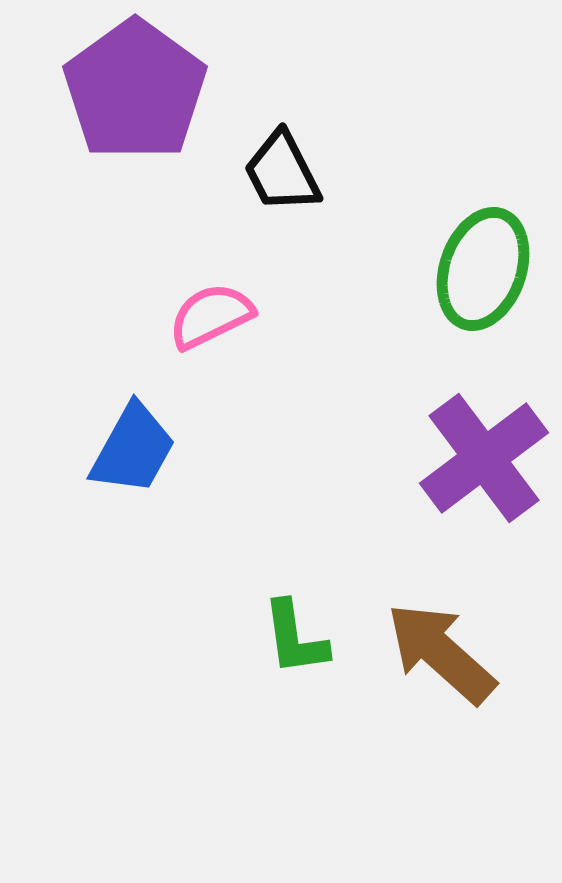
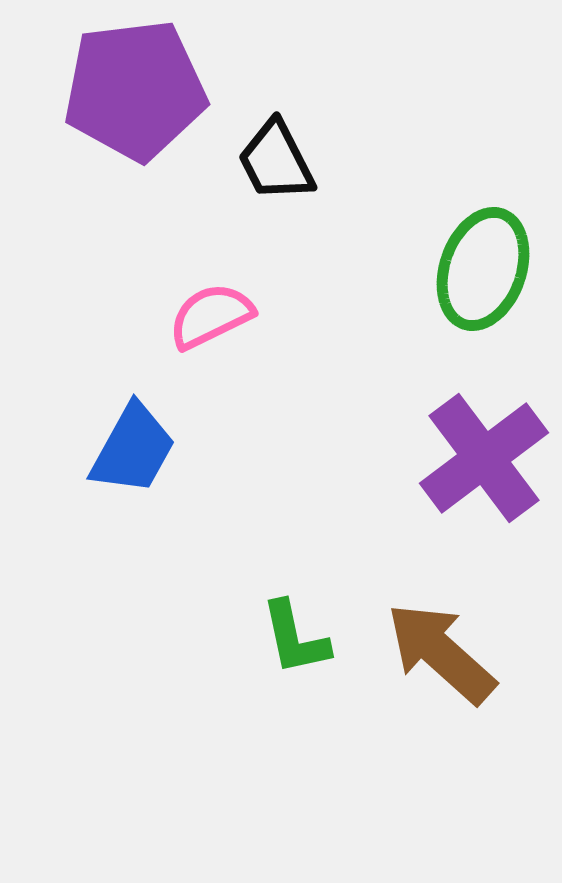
purple pentagon: rotated 29 degrees clockwise
black trapezoid: moved 6 px left, 11 px up
green L-shape: rotated 4 degrees counterclockwise
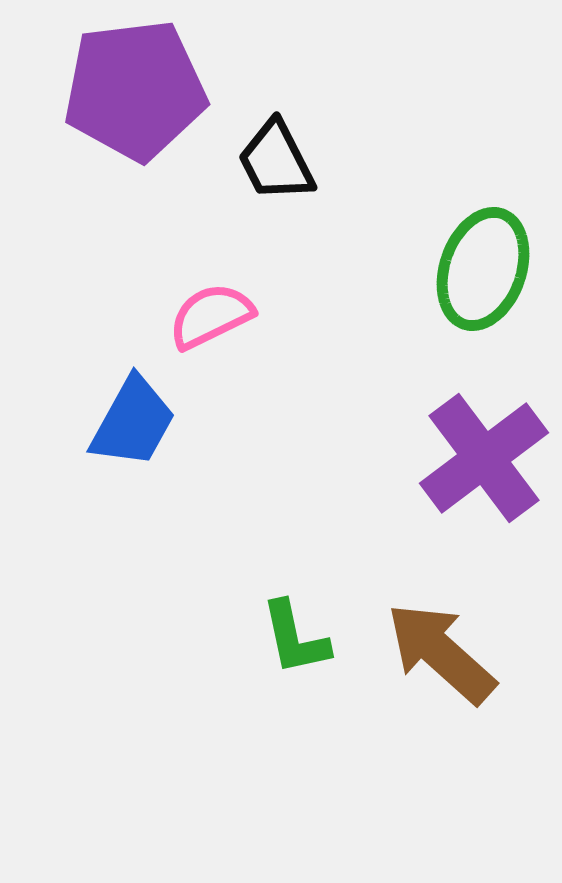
blue trapezoid: moved 27 px up
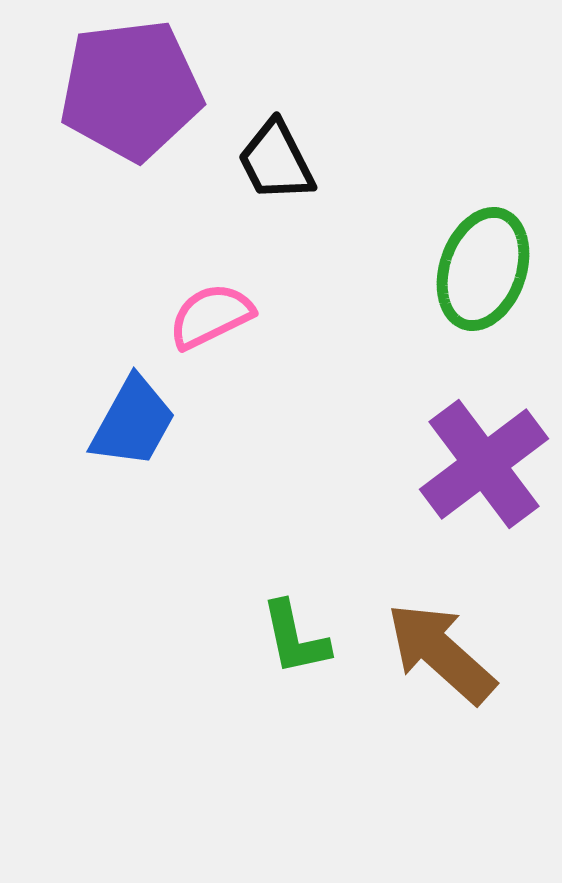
purple pentagon: moved 4 px left
purple cross: moved 6 px down
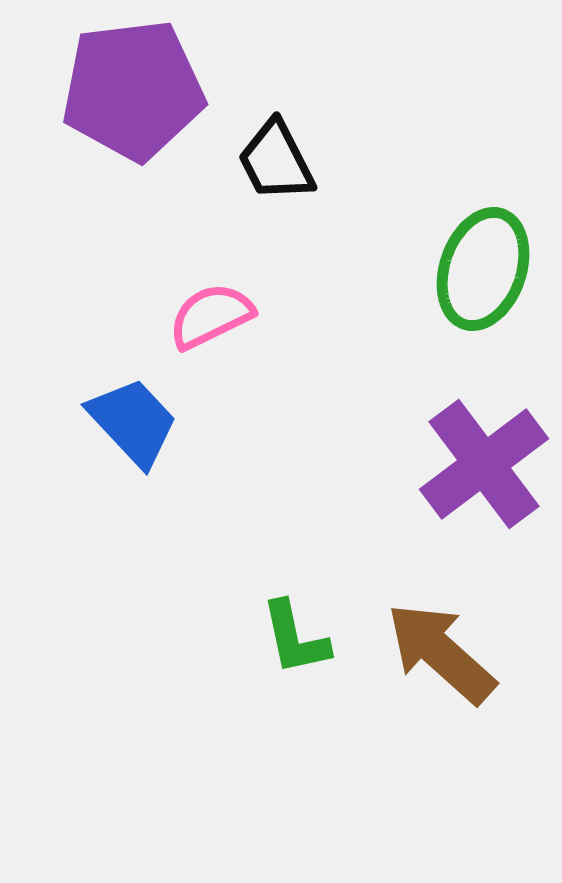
purple pentagon: moved 2 px right
blue trapezoid: rotated 72 degrees counterclockwise
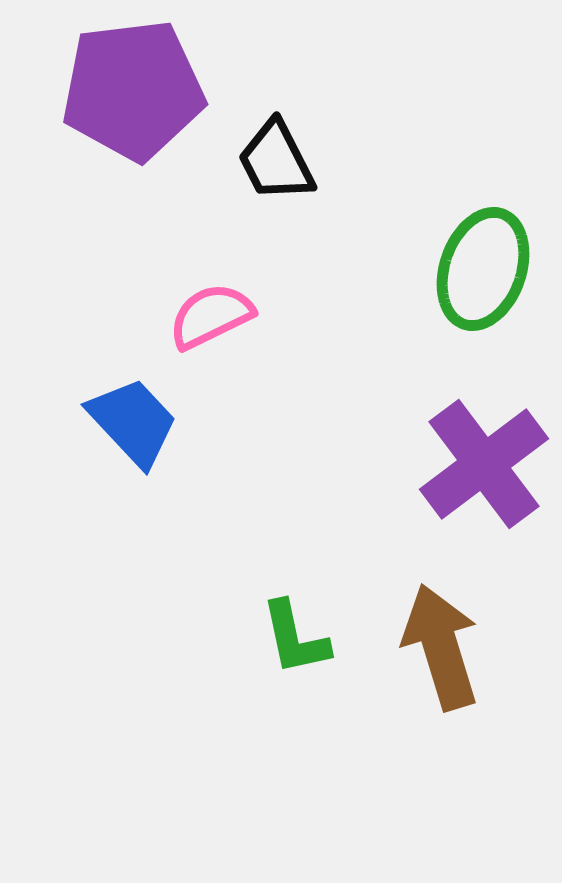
brown arrow: moved 6 px up; rotated 31 degrees clockwise
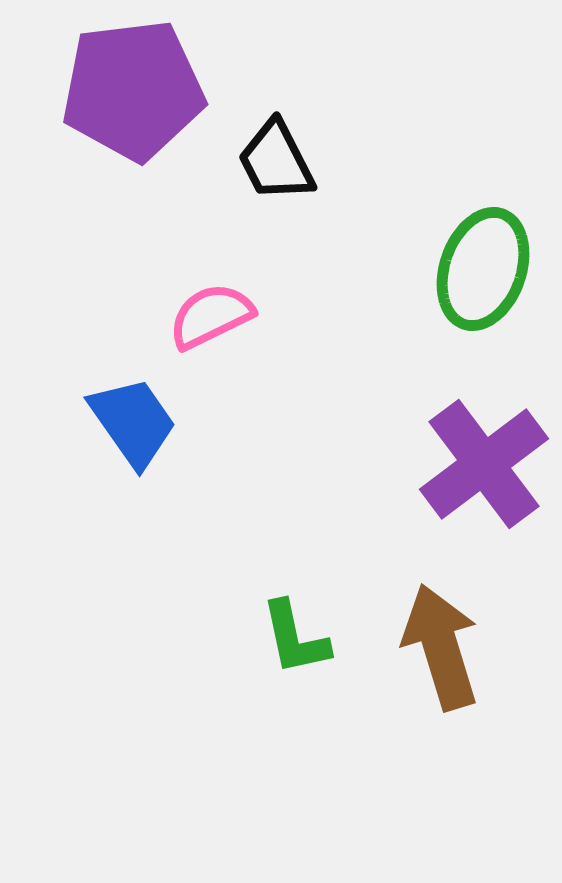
blue trapezoid: rotated 8 degrees clockwise
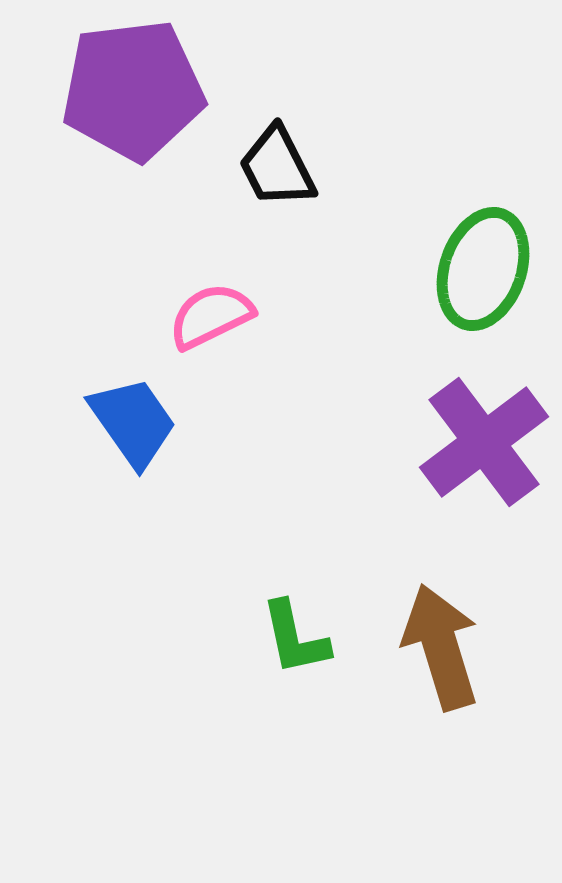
black trapezoid: moved 1 px right, 6 px down
purple cross: moved 22 px up
